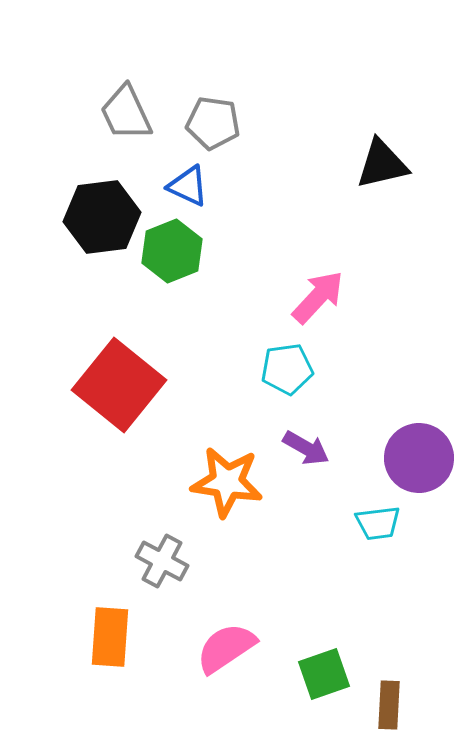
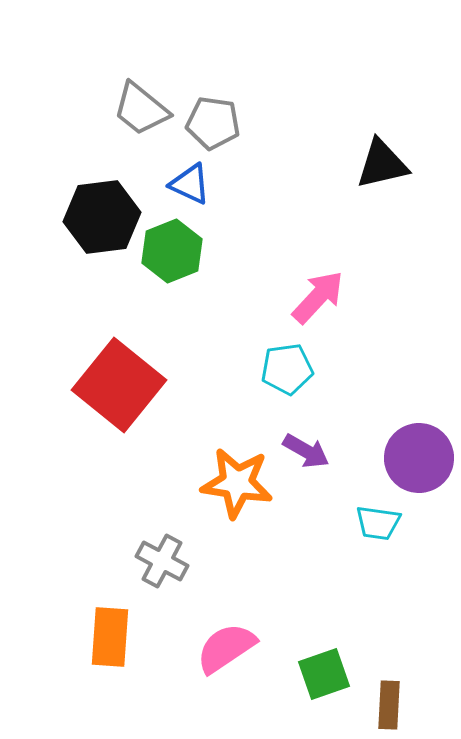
gray trapezoid: moved 15 px right, 4 px up; rotated 26 degrees counterclockwise
blue triangle: moved 2 px right, 2 px up
purple arrow: moved 3 px down
orange star: moved 10 px right, 1 px down
cyan trapezoid: rotated 15 degrees clockwise
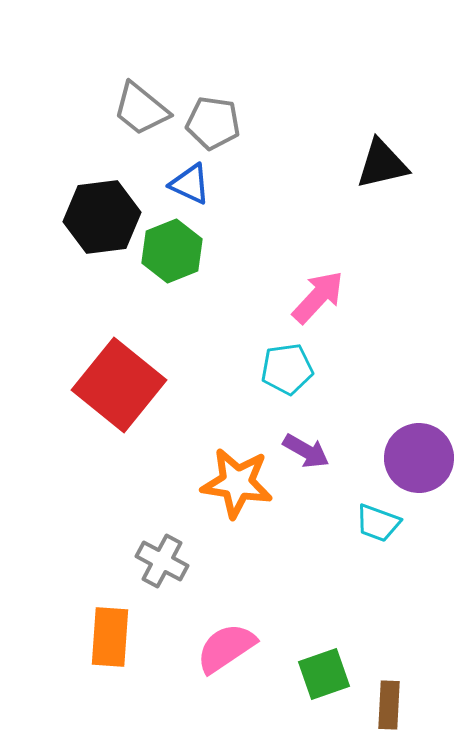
cyan trapezoid: rotated 12 degrees clockwise
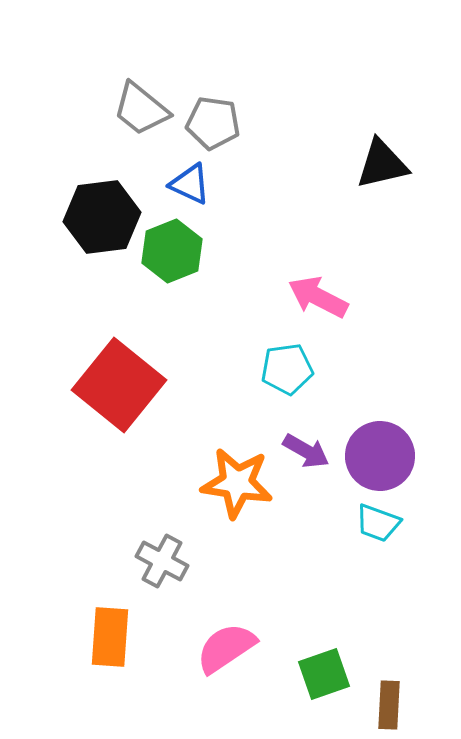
pink arrow: rotated 106 degrees counterclockwise
purple circle: moved 39 px left, 2 px up
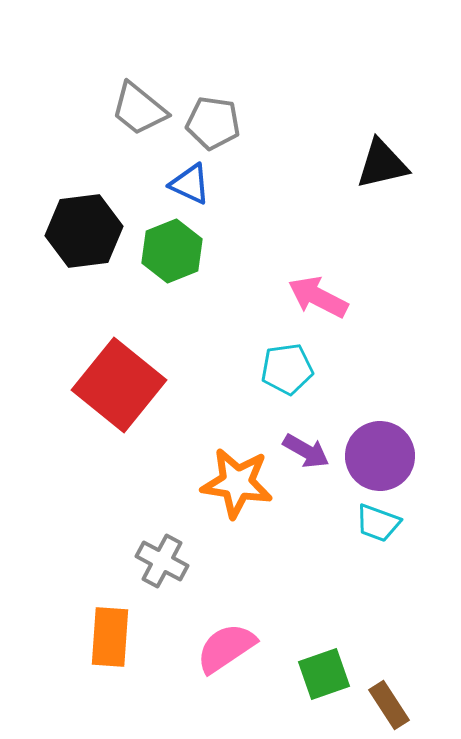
gray trapezoid: moved 2 px left
black hexagon: moved 18 px left, 14 px down
brown rectangle: rotated 36 degrees counterclockwise
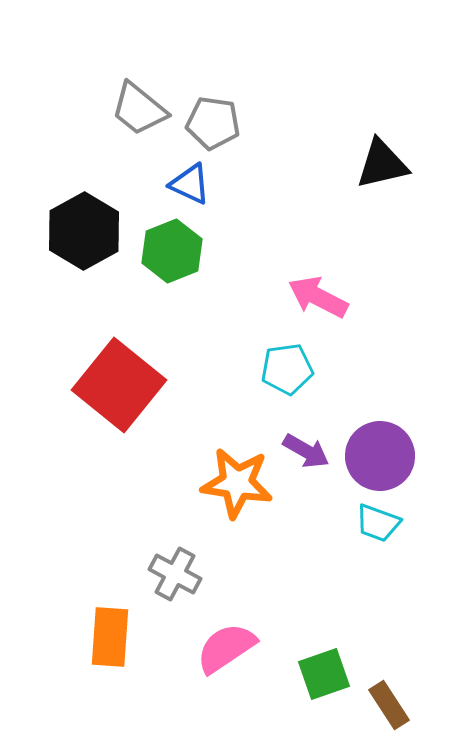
black hexagon: rotated 22 degrees counterclockwise
gray cross: moved 13 px right, 13 px down
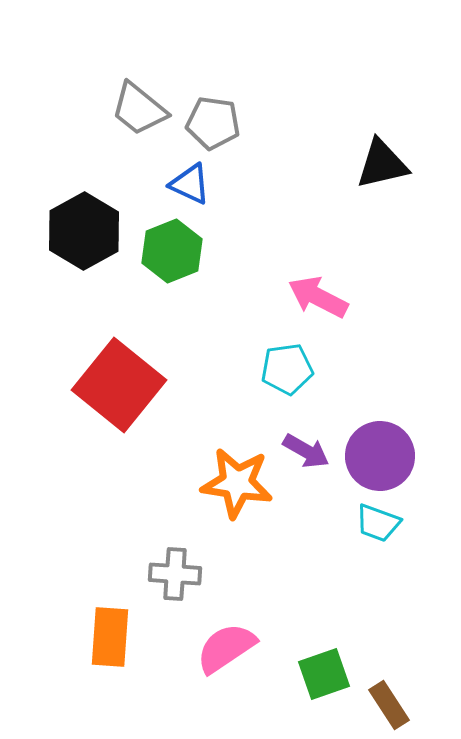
gray cross: rotated 24 degrees counterclockwise
